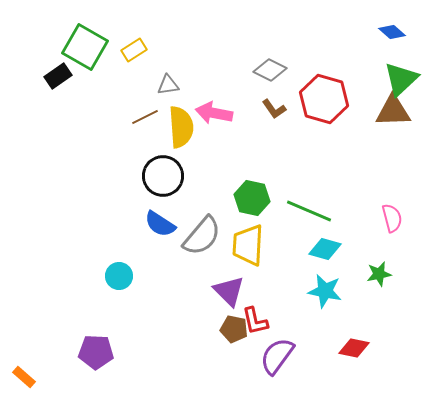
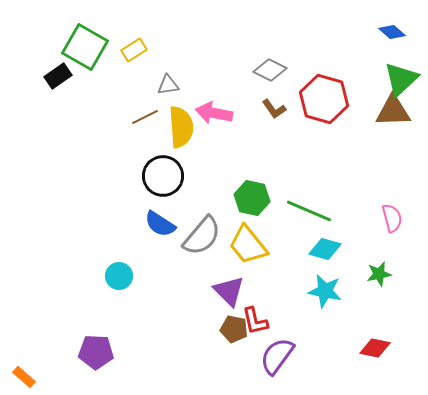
yellow trapezoid: rotated 42 degrees counterclockwise
red diamond: moved 21 px right
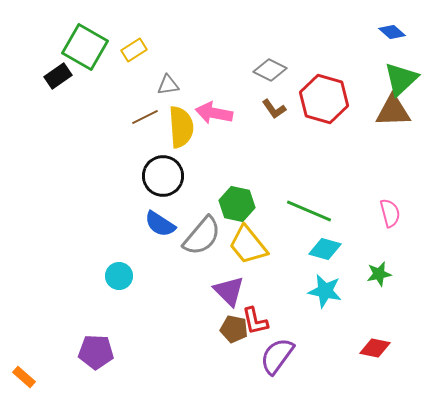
green hexagon: moved 15 px left, 6 px down
pink semicircle: moved 2 px left, 5 px up
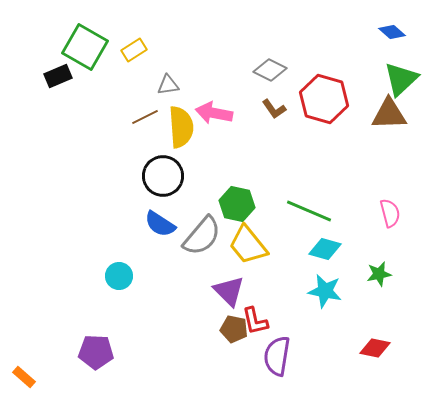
black rectangle: rotated 12 degrees clockwise
brown triangle: moved 4 px left, 3 px down
purple semicircle: rotated 27 degrees counterclockwise
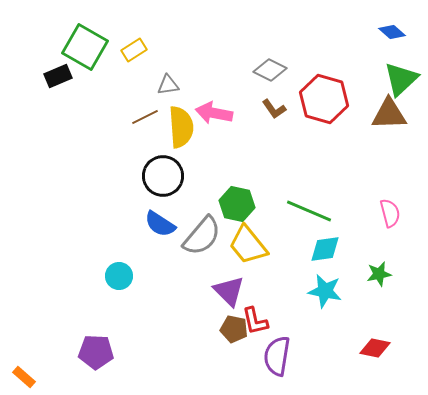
cyan diamond: rotated 24 degrees counterclockwise
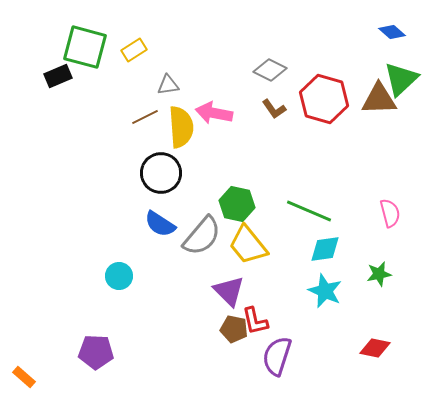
green square: rotated 15 degrees counterclockwise
brown triangle: moved 10 px left, 15 px up
black circle: moved 2 px left, 3 px up
cyan star: rotated 12 degrees clockwise
purple semicircle: rotated 9 degrees clockwise
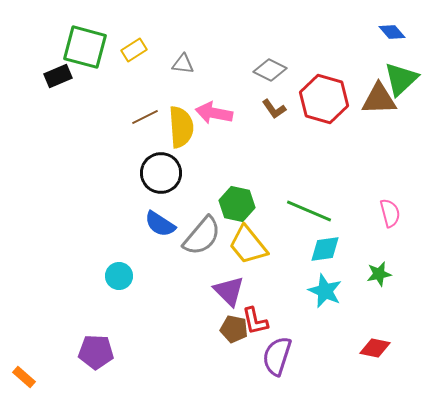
blue diamond: rotated 8 degrees clockwise
gray triangle: moved 15 px right, 21 px up; rotated 15 degrees clockwise
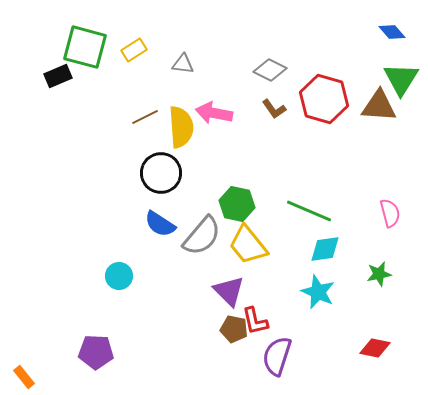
green triangle: rotated 15 degrees counterclockwise
brown triangle: moved 7 px down; rotated 6 degrees clockwise
cyan star: moved 7 px left, 1 px down
orange rectangle: rotated 10 degrees clockwise
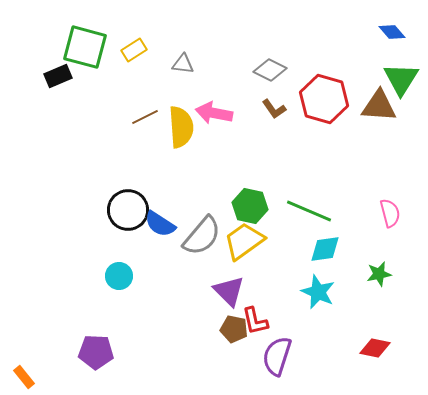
black circle: moved 33 px left, 37 px down
green hexagon: moved 13 px right, 2 px down
yellow trapezoid: moved 4 px left, 4 px up; rotated 93 degrees clockwise
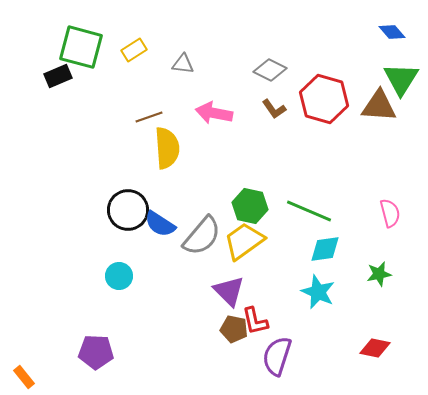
green square: moved 4 px left
brown line: moved 4 px right; rotated 8 degrees clockwise
yellow semicircle: moved 14 px left, 21 px down
